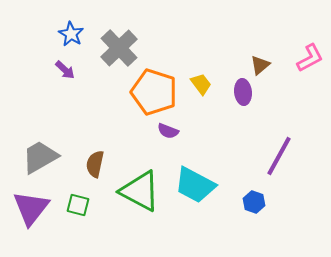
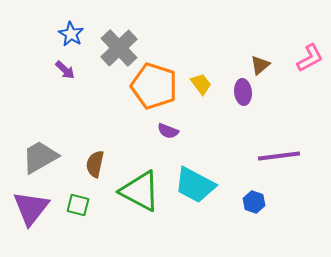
orange pentagon: moved 6 px up
purple line: rotated 54 degrees clockwise
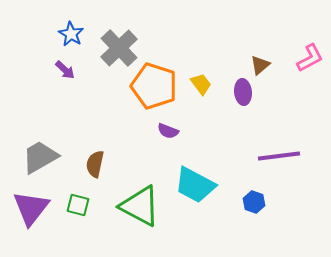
green triangle: moved 15 px down
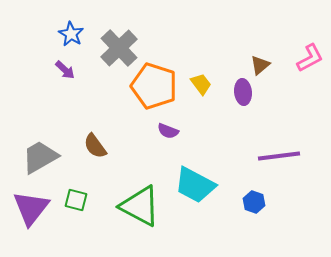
brown semicircle: moved 18 px up; rotated 48 degrees counterclockwise
green square: moved 2 px left, 5 px up
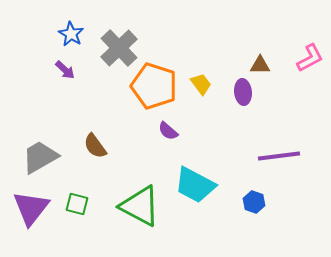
brown triangle: rotated 40 degrees clockwise
purple semicircle: rotated 20 degrees clockwise
green square: moved 1 px right, 4 px down
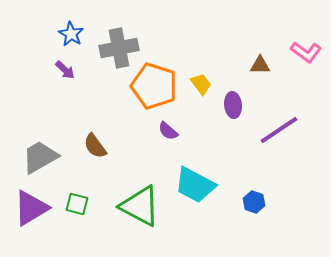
gray cross: rotated 33 degrees clockwise
pink L-shape: moved 4 px left, 6 px up; rotated 64 degrees clockwise
purple ellipse: moved 10 px left, 13 px down
purple line: moved 26 px up; rotated 27 degrees counterclockwise
purple triangle: rotated 21 degrees clockwise
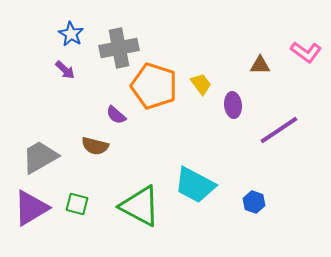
purple semicircle: moved 52 px left, 16 px up
brown semicircle: rotated 40 degrees counterclockwise
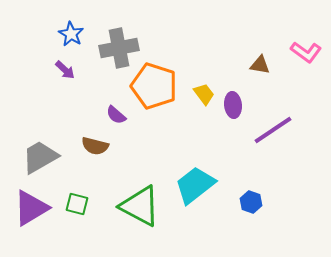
brown triangle: rotated 10 degrees clockwise
yellow trapezoid: moved 3 px right, 10 px down
purple line: moved 6 px left
cyan trapezoid: rotated 114 degrees clockwise
blue hexagon: moved 3 px left
